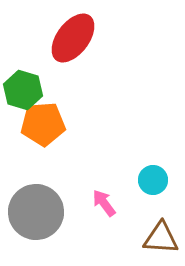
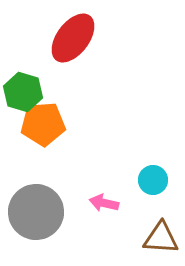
green hexagon: moved 2 px down
pink arrow: rotated 40 degrees counterclockwise
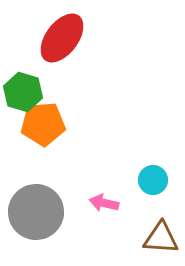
red ellipse: moved 11 px left
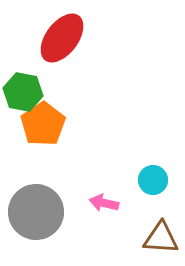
green hexagon: rotated 6 degrees counterclockwise
orange pentagon: rotated 30 degrees counterclockwise
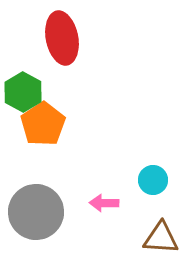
red ellipse: rotated 48 degrees counterclockwise
green hexagon: rotated 18 degrees clockwise
pink arrow: rotated 12 degrees counterclockwise
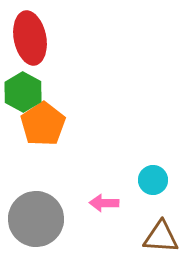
red ellipse: moved 32 px left
gray circle: moved 7 px down
brown triangle: moved 1 px up
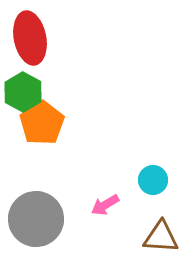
orange pentagon: moved 1 px left, 1 px up
pink arrow: moved 1 px right, 2 px down; rotated 32 degrees counterclockwise
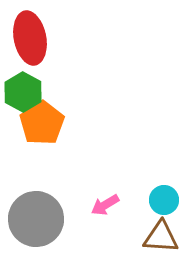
cyan circle: moved 11 px right, 20 px down
